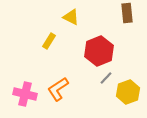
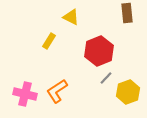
orange L-shape: moved 1 px left, 2 px down
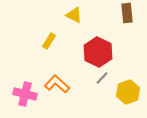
yellow triangle: moved 3 px right, 2 px up
red hexagon: moved 1 px left, 1 px down; rotated 12 degrees counterclockwise
gray line: moved 4 px left
orange L-shape: moved 7 px up; rotated 75 degrees clockwise
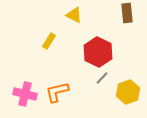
orange L-shape: moved 8 px down; rotated 55 degrees counterclockwise
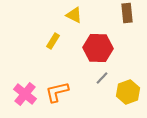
yellow rectangle: moved 4 px right
red hexagon: moved 4 px up; rotated 24 degrees counterclockwise
pink cross: rotated 25 degrees clockwise
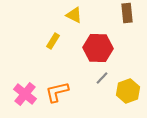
yellow hexagon: moved 1 px up
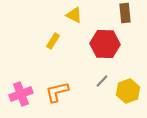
brown rectangle: moved 2 px left
red hexagon: moved 7 px right, 4 px up
gray line: moved 3 px down
pink cross: moved 4 px left; rotated 30 degrees clockwise
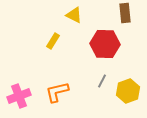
gray line: rotated 16 degrees counterclockwise
pink cross: moved 2 px left, 2 px down
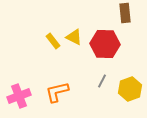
yellow triangle: moved 22 px down
yellow rectangle: rotated 70 degrees counterclockwise
yellow hexagon: moved 2 px right, 2 px up
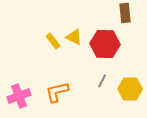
yellow hexagon: rotated 20 degrees clockwise
